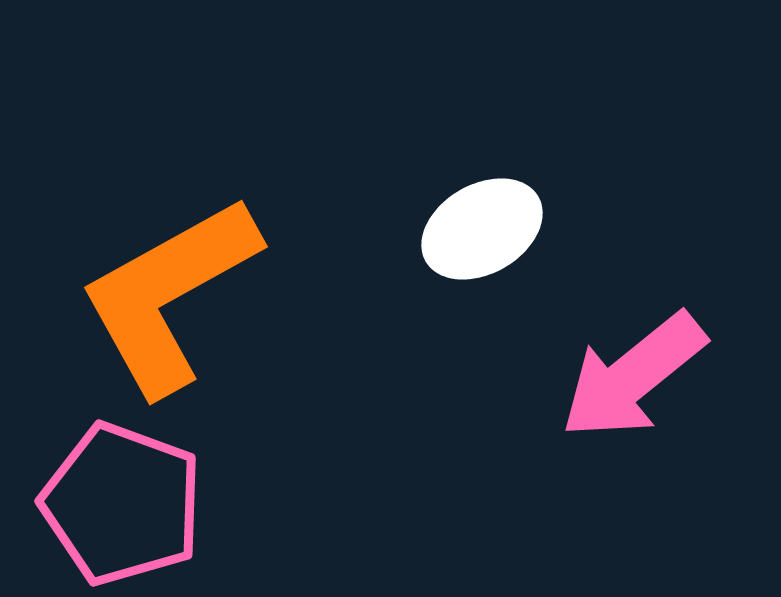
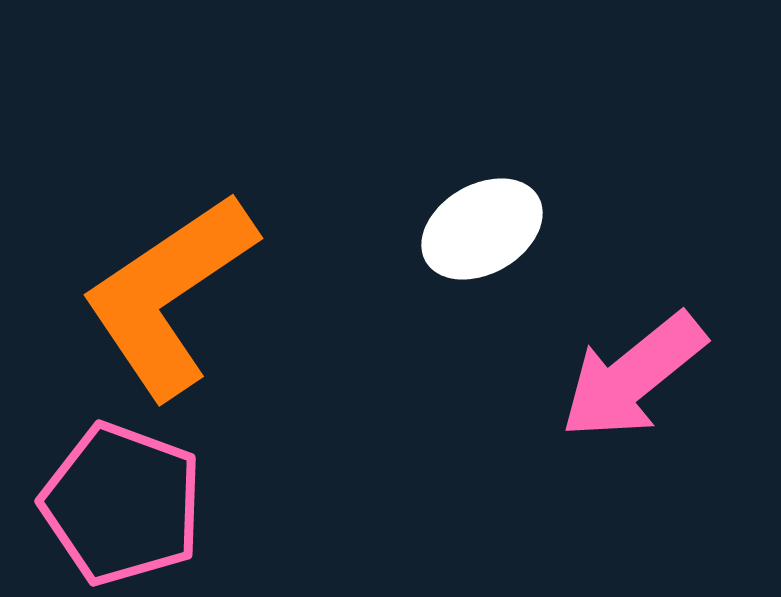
orange L-shape: rotated 5 degrees counterclockwise
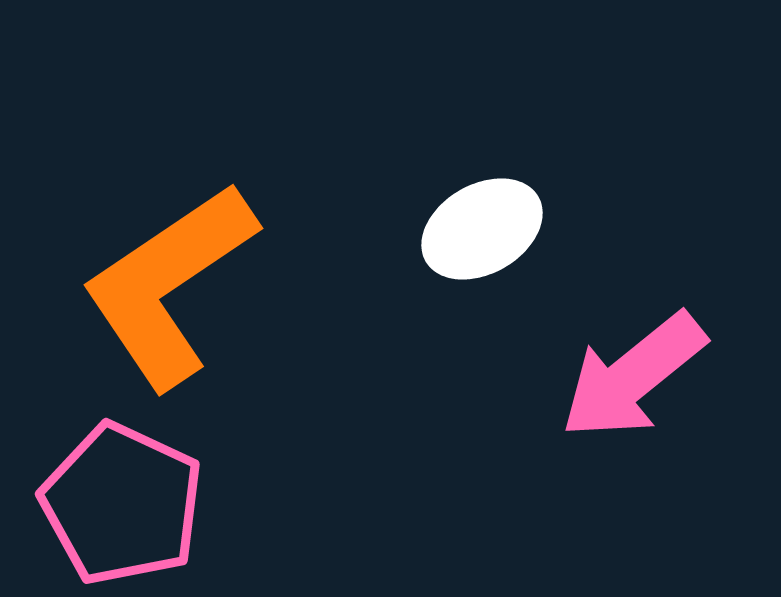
orange L-shape: moved 10 px up
pink pentagon: rotated 5 degrees clockwise
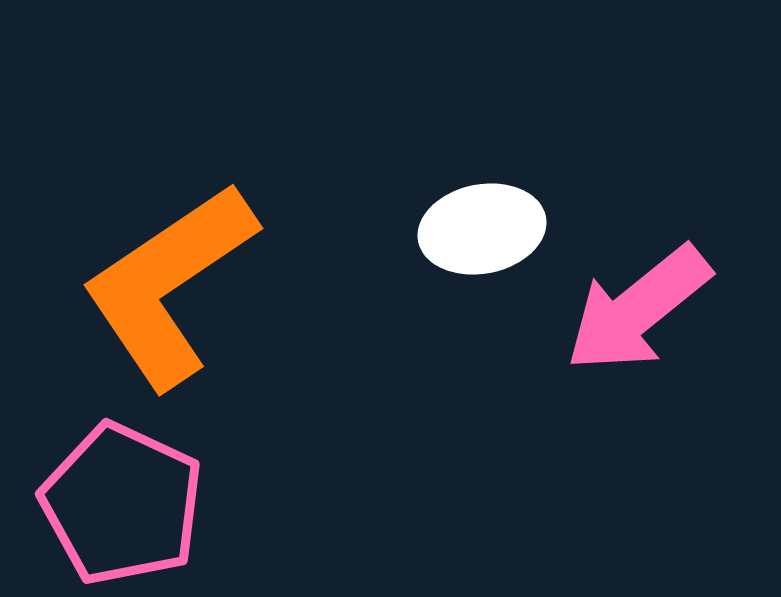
white ellipse: rotated 19 degrees clockwise
pink arrow: moved 5 px right, 67 px up
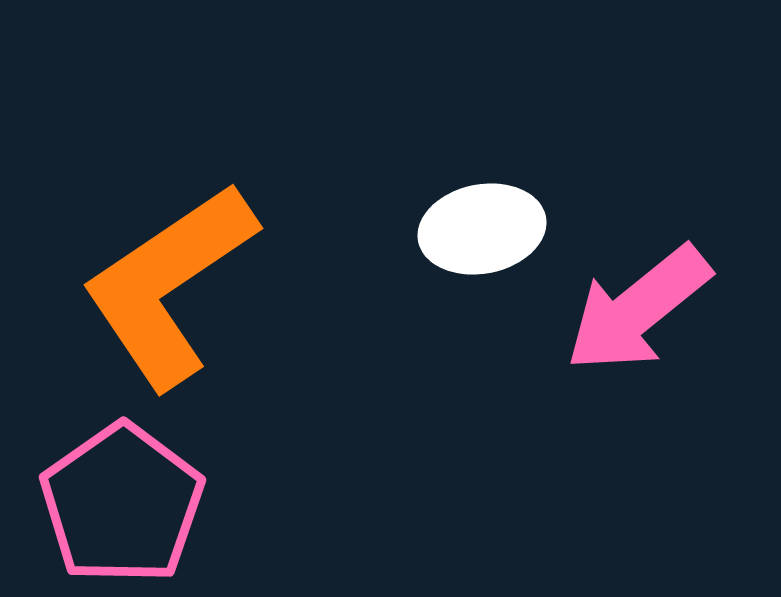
pink pentagon: rotated 12 degrees clockwise
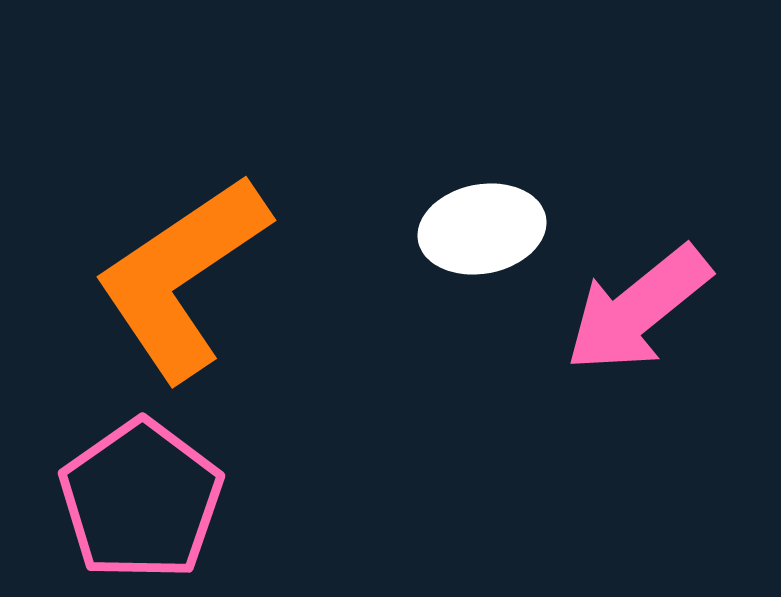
orange L-shape: moved 13 px right, 8 px up
pink pentagon: moved 19 px right, 4 px up
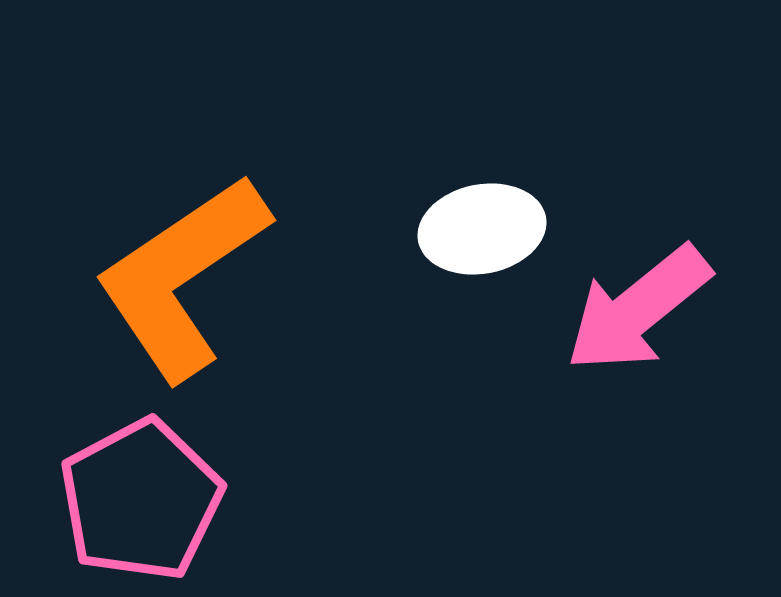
pink pentagon: rotated 7 degrees clockwise
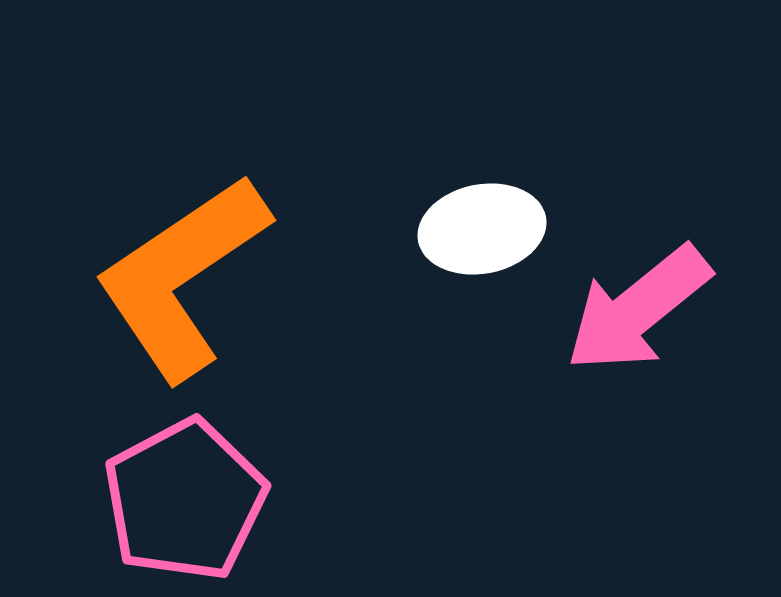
pink pentagon: moved 44 px right
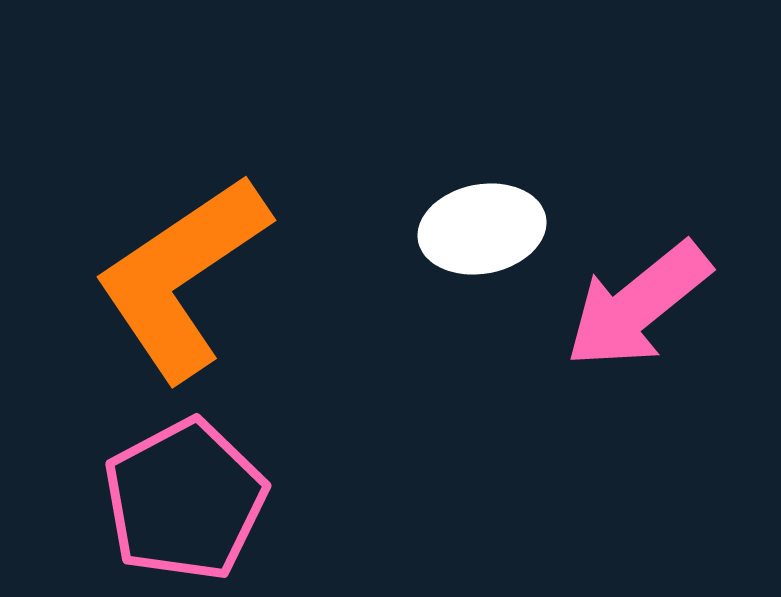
pink arrow: moved 4 px up
